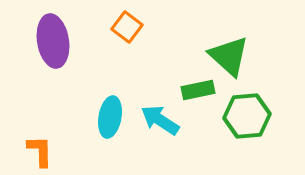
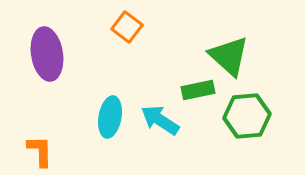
purple ellipse: moved 6 px left, 13 px down
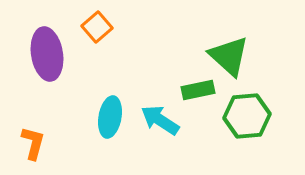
orange square: moved 30 px left; rotated 12 degrees clockwise
orange L-shape: moved 7 px left, 8 px up; rotated 16 degrees clockwise
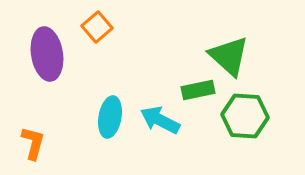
green hexagon: moved 2 px left; rotated 9 degrees clockwise
cyan arrow: rotated 6 degrees counterclockwise
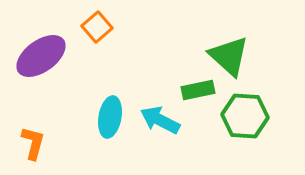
purple ellipse: moved 6 px left, 2 px down; rotated 63 degrees clockwise
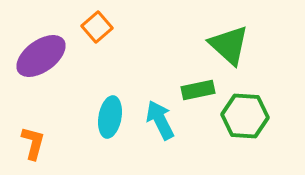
green triangle: moved 11 px up
cyan arrow: rotated 36 degrees clockwise
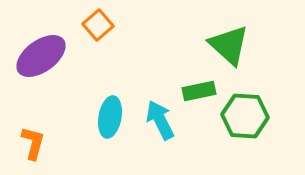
orange square: moved 1 px right, 2 px up
green rectangle: moved 1 px right, 1 px down
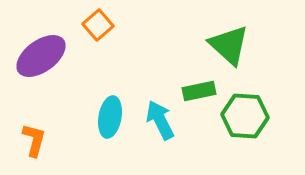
orange L-shape: moved 1 px right, 3 px up
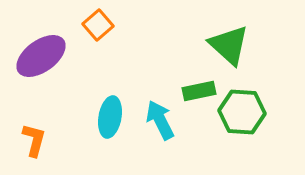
green hexagon: moved 3 px left, 4 px up
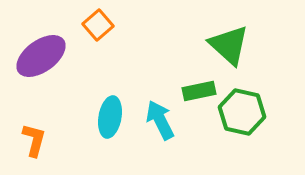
green hexagon: rotated 9 degrees clockwise
